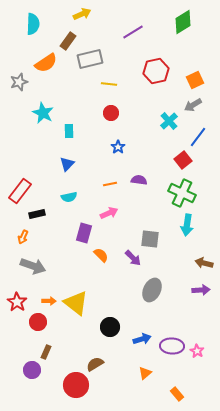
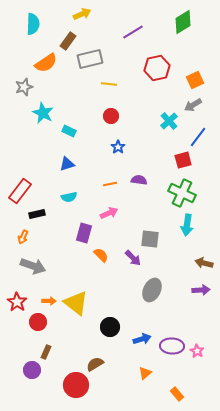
red hexagon at (156, 71): moved 1 px right, 3 px up
gray star at (19, 82): moved 5 px right, 5 px down
red circle at (111, 113): moved 3 px down
cyan rectangle at (69, 131): rotated 64 degrees counterclockwise
red square at (183, 160): rotated 24 degrees clockwise
blue triangle at (67, 164): rotated 28 degrees clockwise
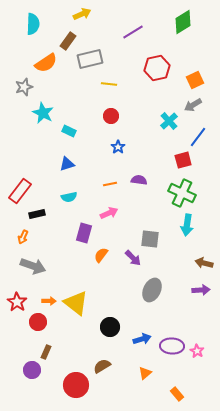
orange semicircle at (101, 255): rotated 98 degrees counterclockwise
brown semicircle at (95, 364): moved 7 px right, 2 px down
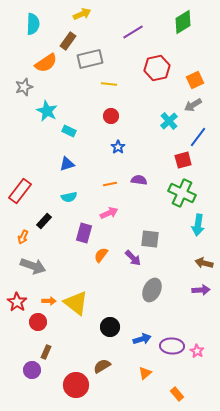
cyan star at (43, 113): moved 4 px right, 2 px up
black rectangle at (37, 214): moved 7 px right, 7 px down; rotated 35 degrees counterclockwise
cyan arrow at (187, 225): moved 11 px right
